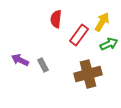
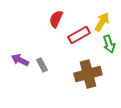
red semicircle: rotated 18 degrees clockwise
red rectangle: rotated 25 degrees clockwise
green arrow: rotated 96 degrees clockwise
gray rectangle: moved 1 px left
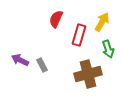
red rectangle: rotated 45 degrees counterclockwise
green arrow: moved 1 px left, 5 px down
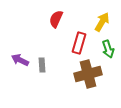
red rectangle: moved 8 px down
gray rectangle: rotated 24 degrees clockwise
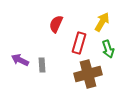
red semicircle: moved 5 px down
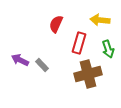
yellow arrow: moved 2 px left, 2 px up; rotated 114 degrees counterclockwise
gray rectangle: rotated 40 degrees counterclockwise
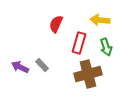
green arrow: moved 2 px left, 2 px up
purple arrow: moved 7 px down
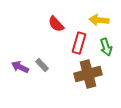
yellow arrow: moved 1 px left
red semicircle: rotated 66 degrees counterclockwise
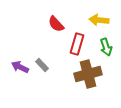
red rectangle: moved 2 px left, 1 px down
